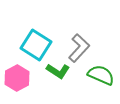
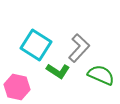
pink hexagon: moved 9 px down; rotated 20 degrees counterclockwise
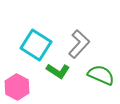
gray L-shape: moved 4 px up
pink hexagon: rotated 15 degrees clockwise
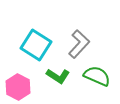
green L-shape: moved 5 px down
green semicircle: moved 4 px left, 1 px down
pink hexagon: moved 1 px right
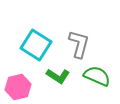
gray L-shape: rotated 28 degrees counterclockwise
pink hexagon: rotated 20 degrees clockwise
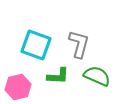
cyan square: rotated 12 degrees counterclockwise
green L-shape: rotated 30 degrees counterclockwise
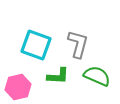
gray L-shape: moved 1 px left
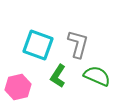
cyan square: moved 2 px right
green L-shape: rotated 120 degrees clockwise
